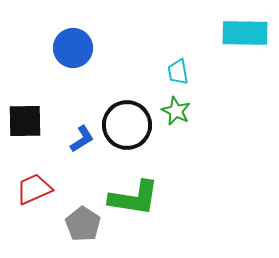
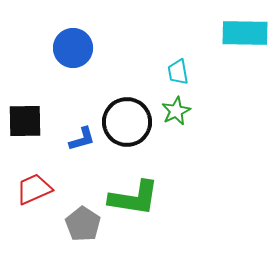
green star: rotated 20 degrees clockwise
black circle: moved 3 px up
blue L-shape: rotated 16 degrees clockwise
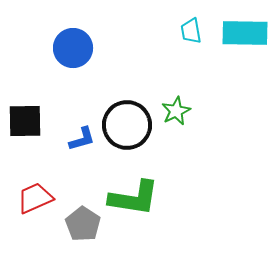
cyan trapezoid: moved 13 px right, 41 px up
black circle: moved 3 px down
red trapezoid: moved 1 px right, 9 px down
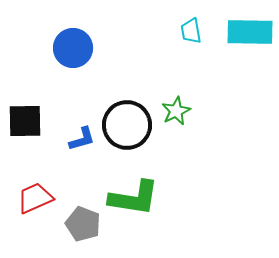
cyan rectangle: moved 5 px right, 1 px up
gray pentagon: rotated 12 degrees counterclockwise
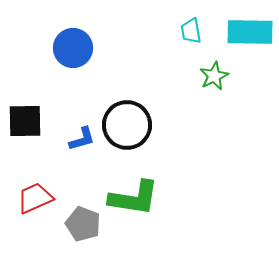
green star: moved 38 px right, 35 px up
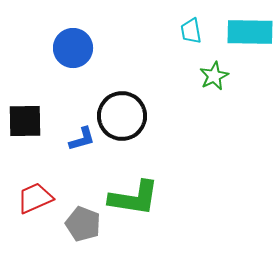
black circle: moved 5 px left, 9 px up
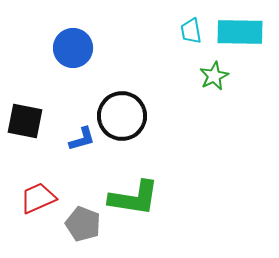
cyan rectangle: moved 10 px left
black square: rotated 12 degrees clockwise
red trapezoid: moved 3 px right
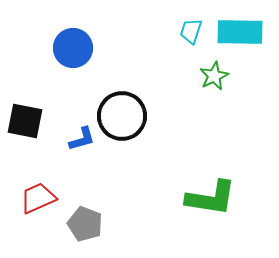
cyan trapezoid: rotated 28 degrees clockwise
green L-shape: moved 77 px right
gray pentagon: moved 2 px right
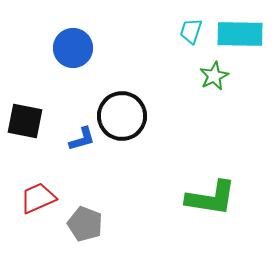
cyan rectangle: moved 2 px down
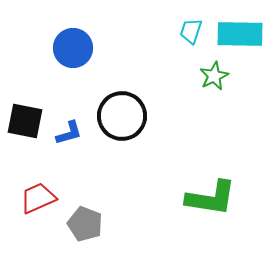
blue L-shape: moved 13 px left, 6 px up
